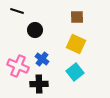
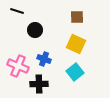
blue cross: moved 2 px right; rotated 16 degrees counterclockwise
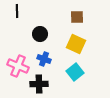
black line: rotated 72 degrees clockwise
black circle: moved 5 px right, 4 px down
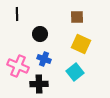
black line: moved 3 px down
yellow square: moved 5 px right
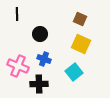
brown square: moved 3 px right, 2 px down; rotated 24 degrees clockwise
cyan square: moved 1 px left
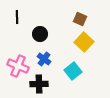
black line: moved 3 px down
yellow square: moved 3 px right, 2 px up; rotated 18 degrees clockwise
blue cross: rotated 16 degrees clockwise
cyan square: moved 1 px left, 1 px up
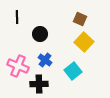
blue cross: moved 1 px right, 1 px down
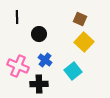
black circle: moved 1 px left
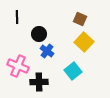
blue cross: moved 2 px right, 9 px up
black cross: moved 2 px up
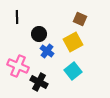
yellow square: moved 11 px left; rotated 18 degrees clockwise
black cross: rotated 30 degrees clockwise
